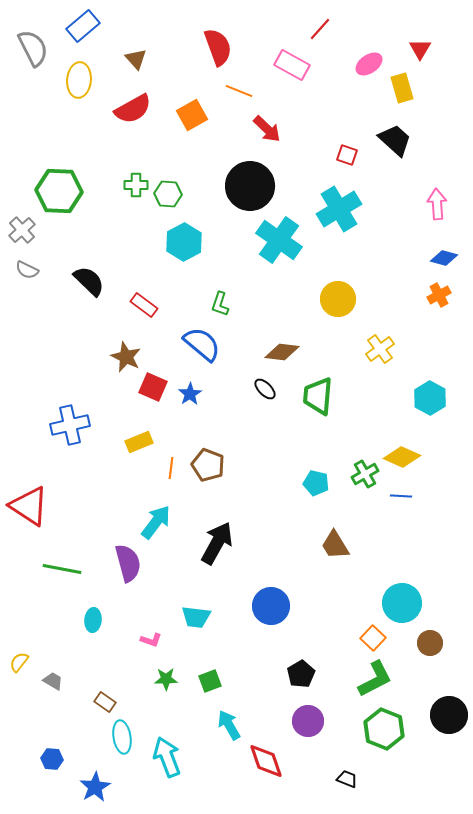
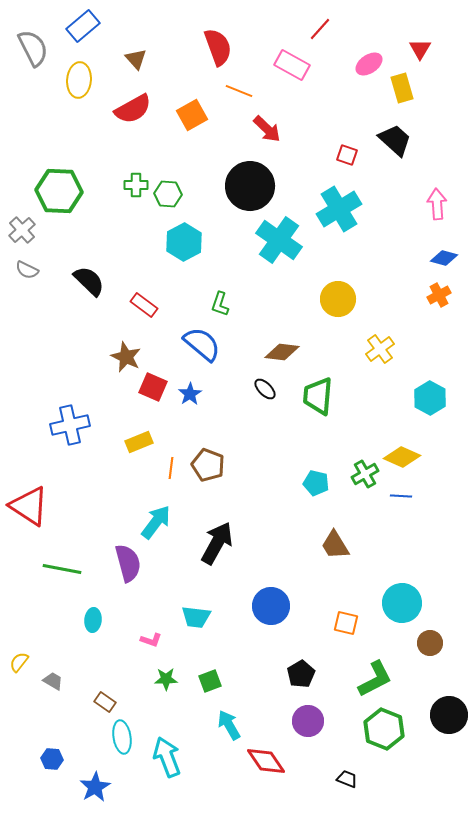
orange square at (373, 638): moved 27 px left, 15 px up; rotated 30 degrees counterclockwise
red diamond at (266, 761): rotated 15 degrees counterclockwise
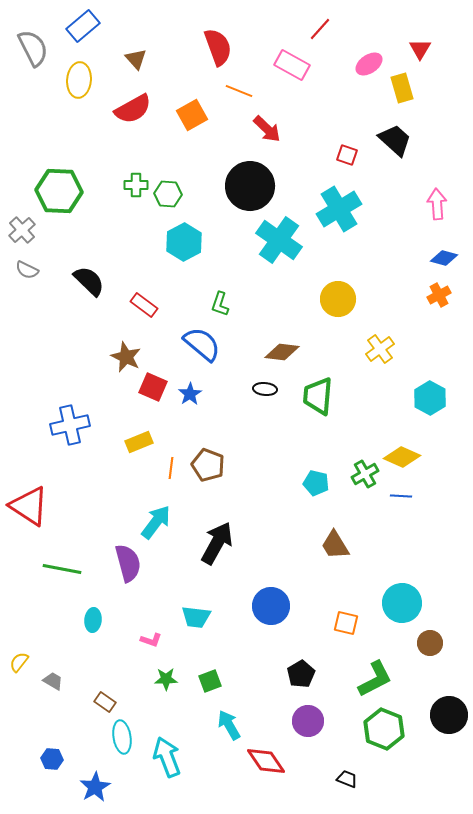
black ellipse at (265, 389): rotated 40 degrees counterclockwise
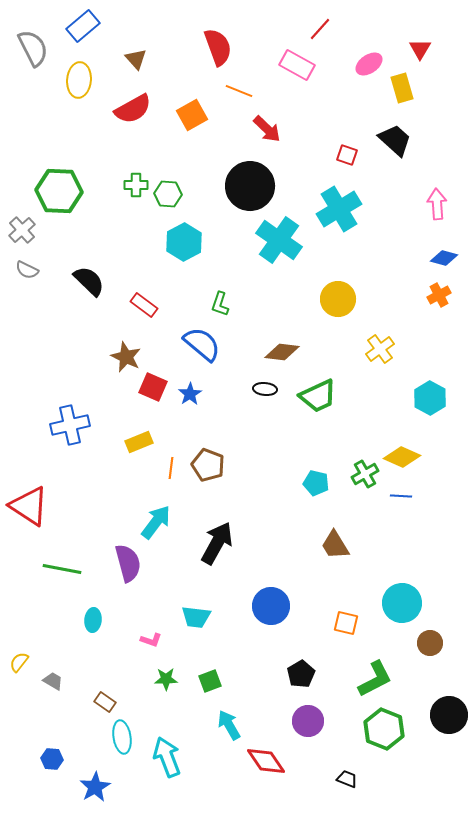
pink rectangle at (292, 65): moved 5 px right
green trapezoid at (318, 396): rotated 120 degrees counterclockwise
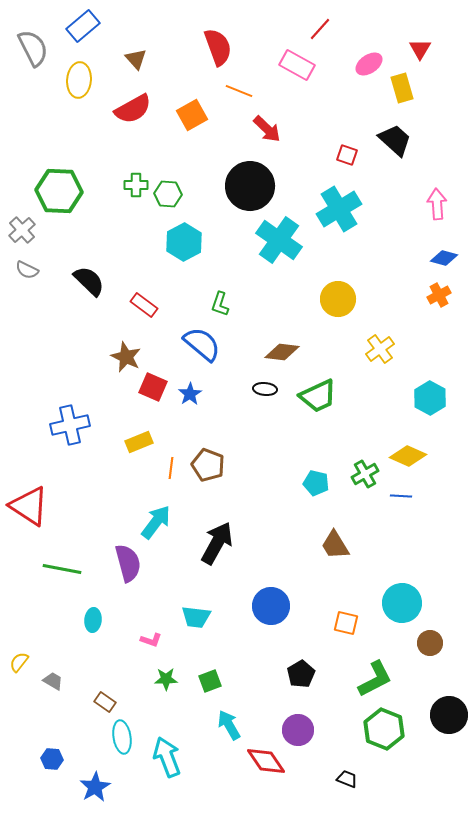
yellow diamond at (402, 457): moved 6 px right, 1 px up
purple circle at (308, 721): moved 10 px left, 9 px down
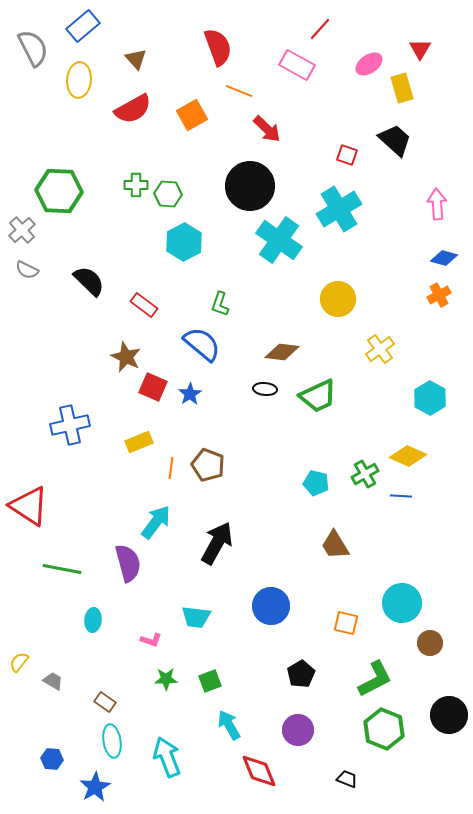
cyan ellipse at (122, 737): moved 10 px left, 4 px down
red diamond at (266, 761): moved 7 px left, 10 px down; rotated 12 degrees clockwise
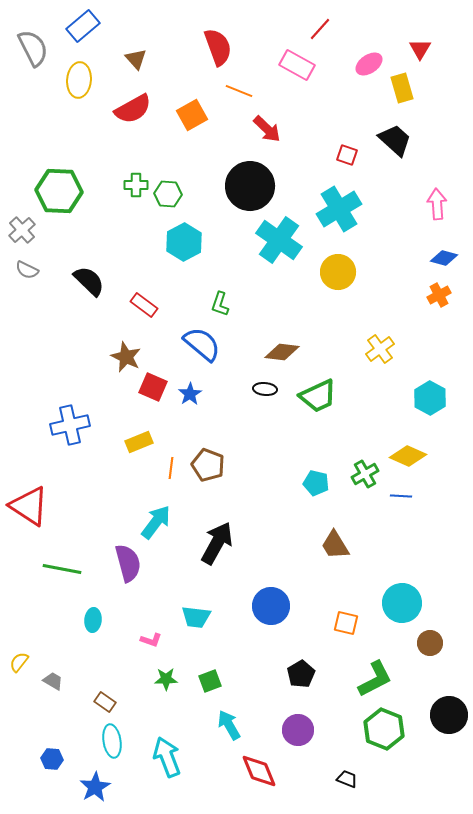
yellow circle at (338, 299): moved 27 px up
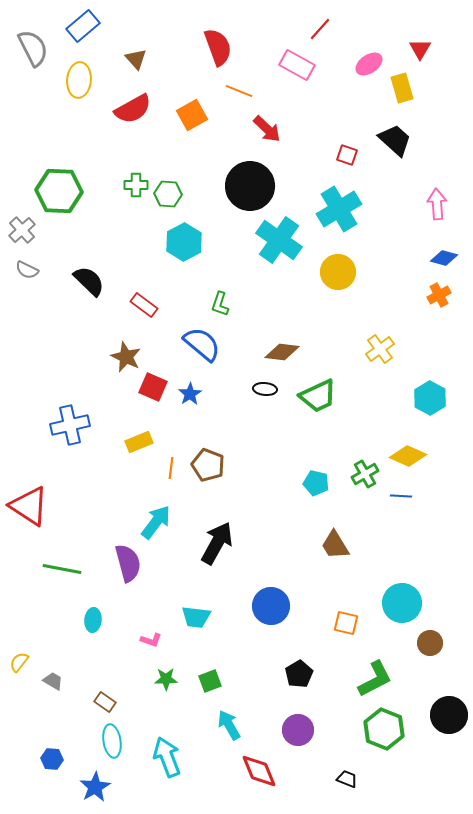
black pentagon at (301, 674): moved 2 px left
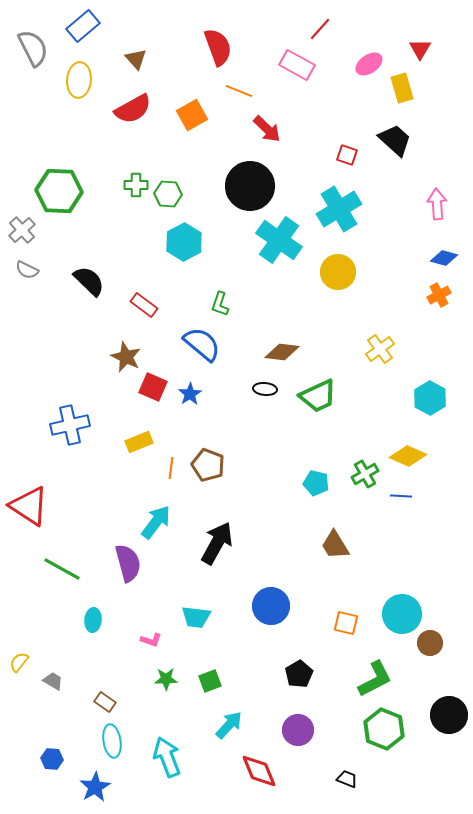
green line at (62, 569): rotated 18 degrees clockwise
cyan circle at (402, 603): moved 11 px down
cyan arrow at (229, 725): rotated 72 degrees clockwise
